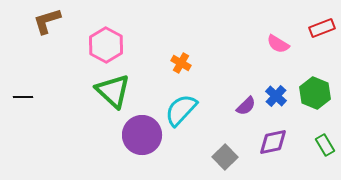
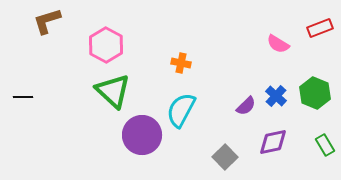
red rectangle: moved 2 px left
orange cross: rotated 18 degrees counterclockwise
cyan semicircle: rotated 15 degrees counterclockwise
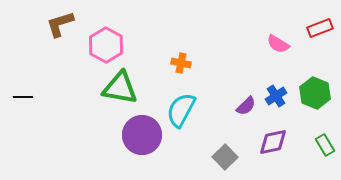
brown L-shape: moved 13 px right, 3 px down
green triangle: moved 7 px right, 3 px up; rotated 33 degrees counterclockwise
blue cross: rotated 15 degrees clockwise
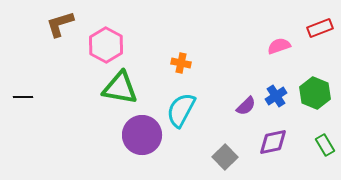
pink semicircle: moved 1 px right, 2 px down; rotated 130 degrees clockwise
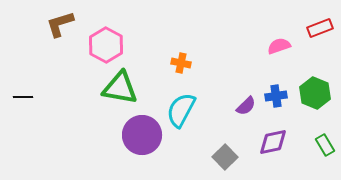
blue cross: rotated 25 degrees clockwise
